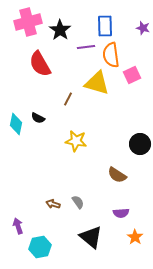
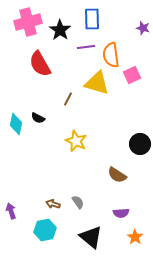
blue rectangle: moved 13 px left, 7 px up
yellow star: rotated 15 degrees clockwise
purple arrow: moved 7 px left, 15 px up
cyan hexagon: moved 5 px right, 17 px up
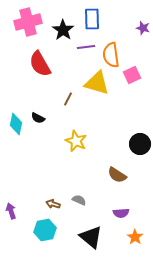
black star: moved 3 px right
gray semicircle: moved 1 px right, 2 px up; rotated 32 degrees counterclockwise
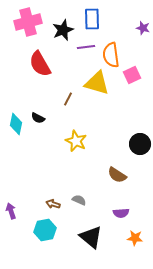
black star: rotated 15 degrees clockwise
orange star: moved 1 px down; rotated 28 degrees counterclockwise
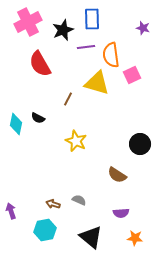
pink cross: rotated 12 degrees counterclockwise
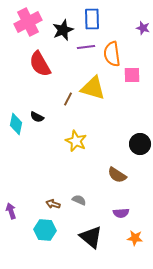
orange semicircle: moved 1 px right, 1 px up
pink square: rotated 24 degrees clockwise
yellow triangle: moved 4 px left, 5 px down
black semicircle: moved 1 px left, 1 px up
cyan hexagon: rotated 15 degrees clockwise
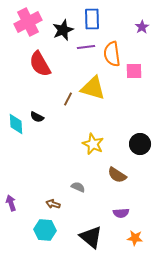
purple star: moved 1 px left, 1 px up; rotated 24 degrees clockwise
pink square: moved 2 px right, 4 px up
cyan diamond: rotated 15 degrees counterclockwise
yellow star: moved 17 px right, 3 px down
gray semicircle: moved 1 px left, 13 px up
purple arrow: moved 8 px up
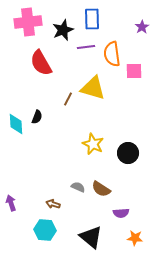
pink cross: rotated 20 degrees clockwise
red semicircle: moved 1 px right, 1 px up
black semicircle: rotated 96 degrees counterclockwise
black circle: moved 12 px left, 9 px down
brown semicircle: moved 16 px left, 14 px down
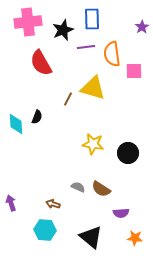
yellow star: rotated 15 degrees counterclockwise
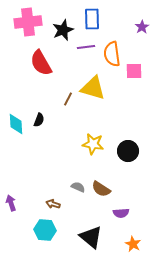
black semicircle: moved 2 px right, 3 px down
black circle: moved 2 px up
orange star: moved 2 px left, 6 px down; rotated 21 degrees clockwise
